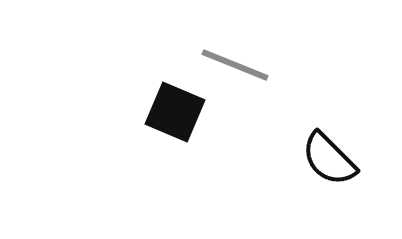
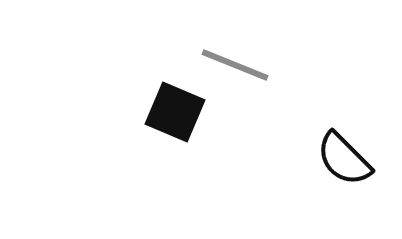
black semicircle: moved 15 px right
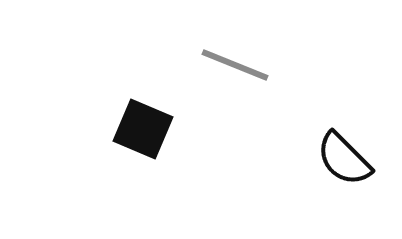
black square: moved 32 px left, 17 px down
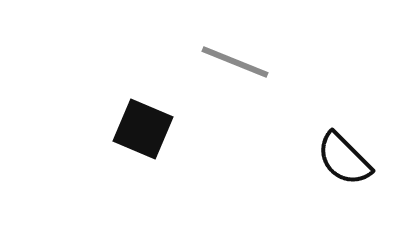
gray line: moved 3 px up
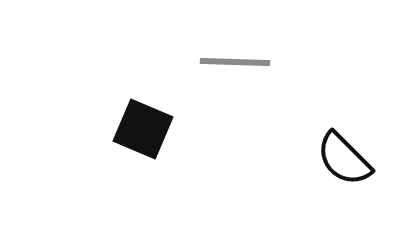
gray line: rotated 20 degrees counterclockwise
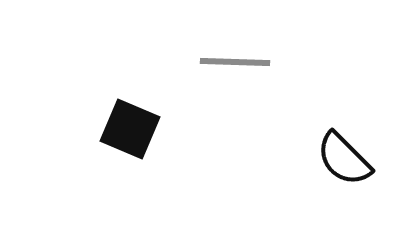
black square: moved 13 px left
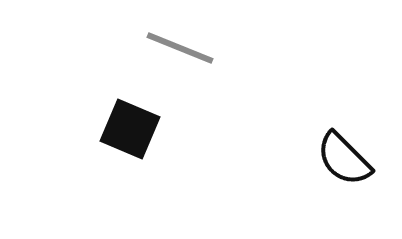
gray line: moved 55 px left, 14 px up; rotated 20 degrees clockwise
